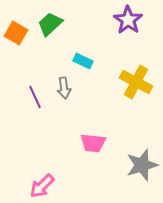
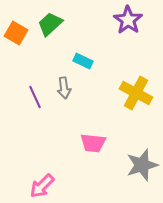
yellow cross: moved 11 px down
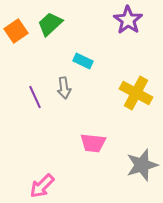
orange square: moved 2 px up; rotated 25 degrees clockwise
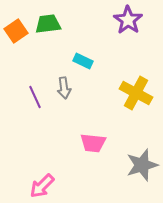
green trapezoid: moved 2 px left; rotated 36 degrees clockwise
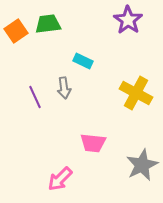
gray star: rotated 8 degrees counterclockwise
pink arrow: moved 18 px right, 7 px up
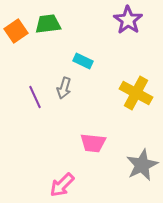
gray arrow: rotated 25 degrees clockwise
pink arrow: moved 2 px right, 6 px down
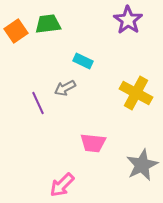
gray arrow: moved 1 px right; rotated 45 degrees clockwise
purple line: moved 3 px right, 6 px down
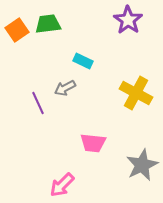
orange square: moved 1 px right, 1 px up
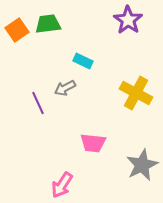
pink arrow: rotated 12 degrees counterclockwise
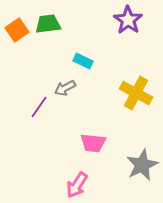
purple line: moved 1 px right, 4 px down; rotated 60 degrees clockwise
pink arrow: moved 15 px right
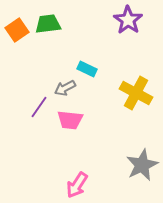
cyan rectangle: moved 4 px right, 8 px down
pink trapezoid: moved 23 px left, 23 px up
